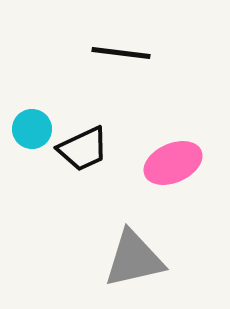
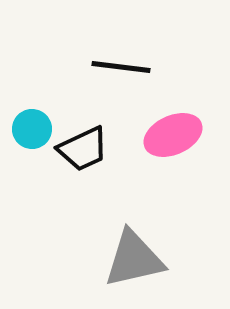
black line: moved 14 px down
pink ellipse: moved 28 px up
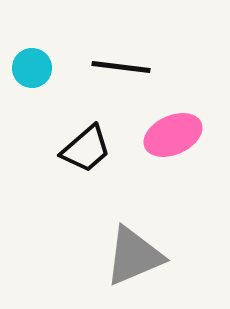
cyan circle: moved 61 px up
black trapezoid: moved 3 px right; rotated 16 degrees counterclockwise
gray triangle: moved 3 px up; rotated 10 degrees counterclockwise
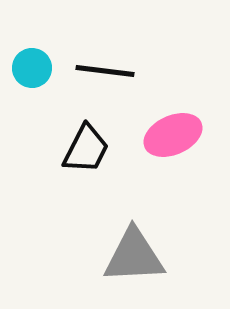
black line: moved 16 px left, 4 px down
black trapezoid: rotated 22 degrees counterclockwise
gray triangle: rotated 20 degrees clockwise
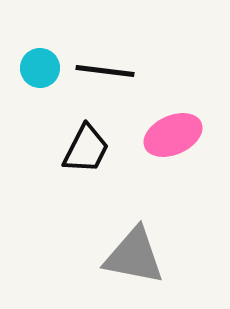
cyan circle: moved 8 px right
gray triangle: rotated 14 degrees clockwise
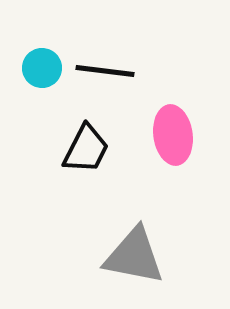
cyan circle: moved 2 px right
pink ellipse: rotated 74 degrees counterclockwise
